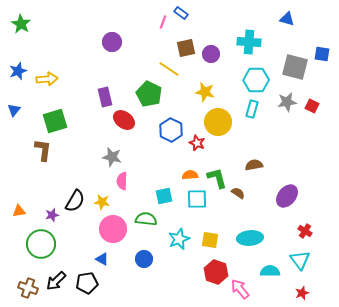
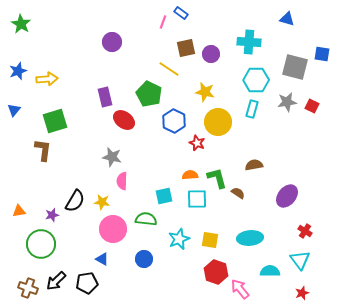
blue hexagon at (171, 130): moved 3 px right, 9 px up
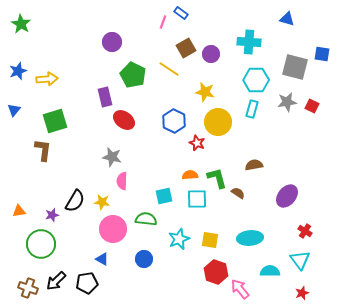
brown square at (186, 48): rotated 18 degrees counterclockwise
green pentagon at (149, 94): moved 16 px left, 19 px up
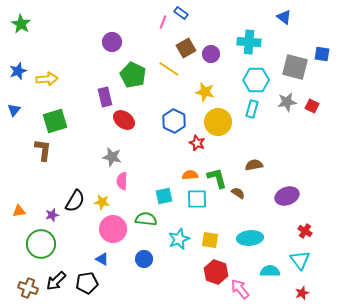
blue triangle at (287, 19): moved 3 px left, 2 px up; rotated 21 degrees clockwise
purple ellipse at (287, 196): rotated 30 degrees clockwise
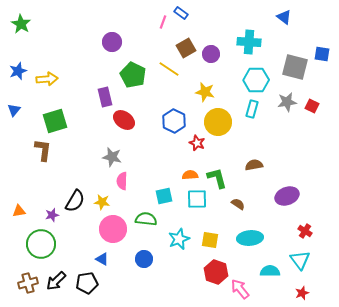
brown semicircle at (238, 193): moved 11 px down
brown cross at (28, 288): moved 5 px up; rotated 36 degrees counterclockwise
